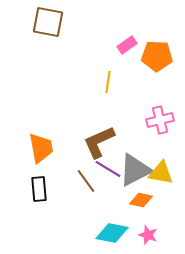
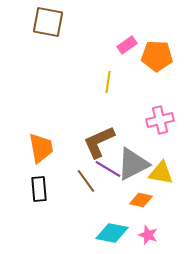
gray triangle: moved 2 px left, 6 px up
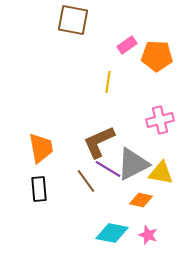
brown square: moved 25 px right, 2 px up
